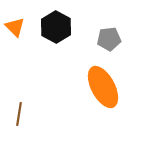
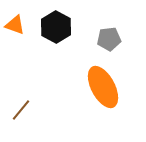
orange triangle: moved 2 px up; rotated 25 degrees counterclockwise
brown line: moved 2 px right, 4 px up; rotated 30 degrees clockwise
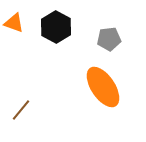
orange triangle: moved 1 px left, 2 px up
orange ellipse: rotated 6 degrees counterclockwise
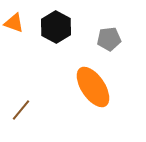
orange ellipse: moved 10 px left
